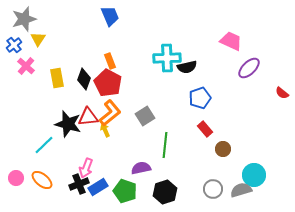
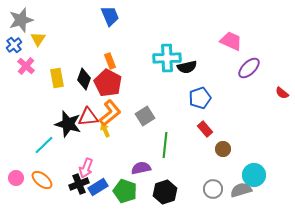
gray star: moved 3 px left, 1 px down
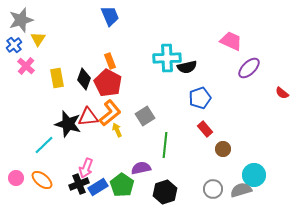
yellow arrow: moved 12 px right
green pentagon: moved 3 px left, 6 px up; rotated 15 degrees clockwise
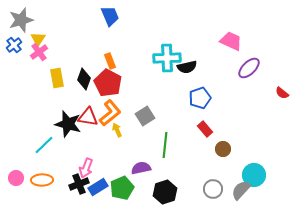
pink cross: moved 13 px right, 14 px up; rotated 12 degrees clockwise
red triangle: rotated 15 degrees clockwise
orange ellipse: rotated 40 degrees counterclockwise
green pentagon: moved 3 px down; rotated 15 degrees clockwise
gray semicircle: rotated 30 degrees counterclockwise
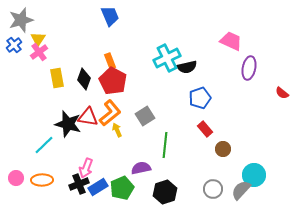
cyan cross: rotated 24 degrees counterclockwise
purple ellipse: rotated 35 degrees counterclockwise
red pentagon: moved 5 px right, 2 px up
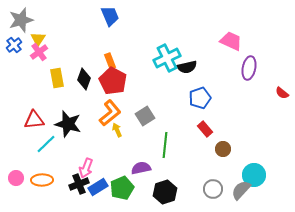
red triangle: moved 54 px left, 3 px down; rotated 15 degrees counterclockwise
cyan line: moved 2 px right, 1 px up
